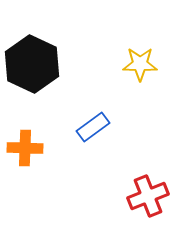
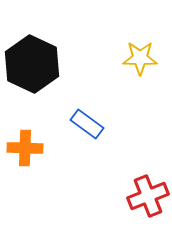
yellow star: moved 6 px up
blue rectangle: moved 6 px left, 3 px up; rotated 72 degrees clockwise
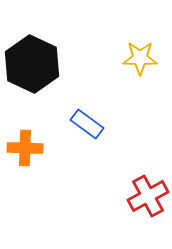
red cross: rotated 6 degrees counterclockwise
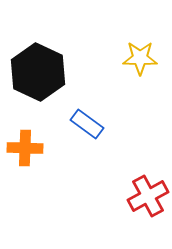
black hexagon: moved 6 px right, 8 px down
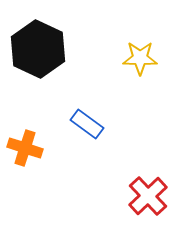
black hexagon: moved 23 px up
orange cross: rotated 16 degrees clockwise
red cross: rotated 15 degrees counterclockwise
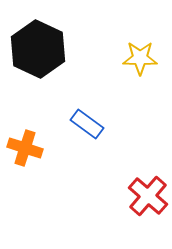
red cross: rotated 6 degrees counterclockwise
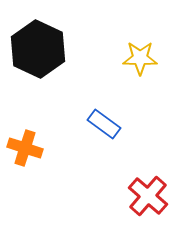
blue rectangle: moved 17 px right
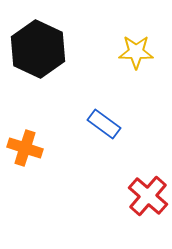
yellow star: moved 4 px left, 6 px up
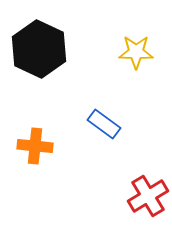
black hexagon: moved 1 px right
orange cross: moved 10 px right, 2 px up; rotated 12 degrees counterclockwise
red cross: rotated 18 degrees clockwise
